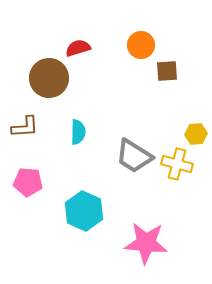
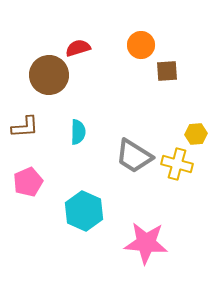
brown circle: moved 3 px up
pink pentagon: rotated 28 degrees counterclockwise
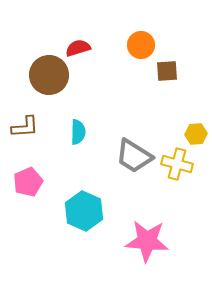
pink star: moved 1 px right, 2 px up
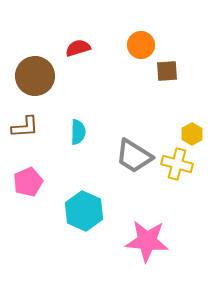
brown circle: moved 14 px left, 1 px down
yellow hexagon: moved 4 px left; rotated 25 degrees counterclockwise
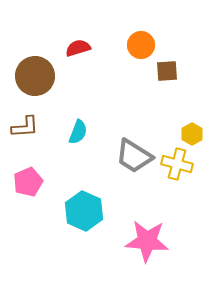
cyan semicircle: rotated 20 degrees clockwise
